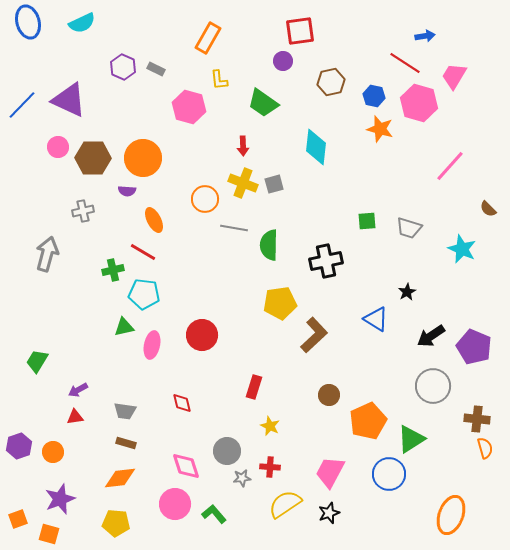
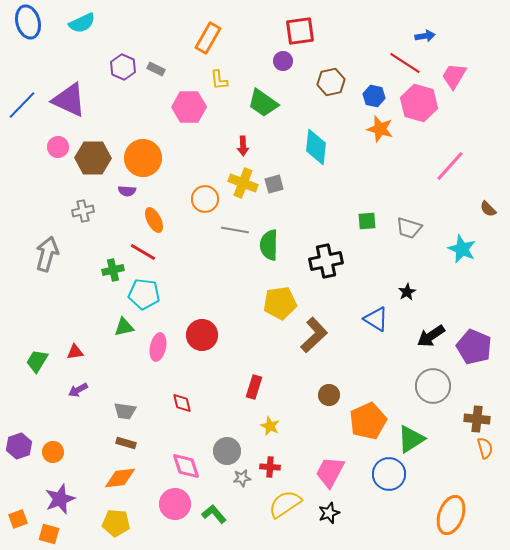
pink hexagon at (189, 107): rotated 16 degrees counterclockwise
gray line at (234, 228): moved 1 px right, 2 px down
pink ellipse at (152, 345): moved 6 px right, 2 px down
red triangle at (75, 417): moved 65 px up
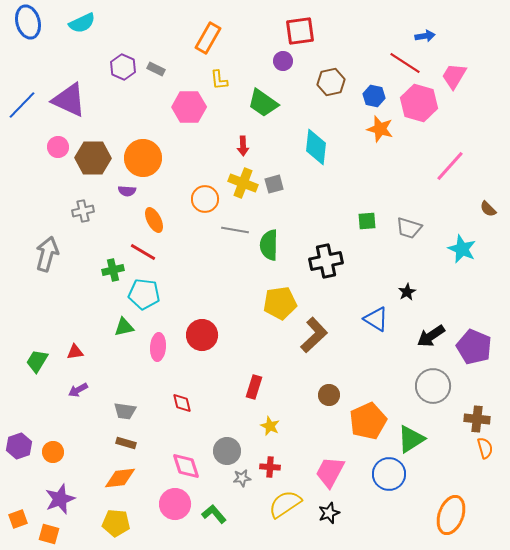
pink ellipse at (158, 347): rotated 8 degrees counterclockwise
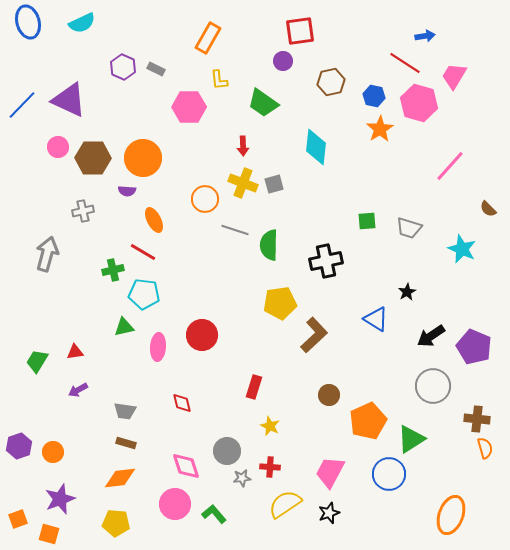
orange star at (380, 129): rotated 24 degrees clockwise
gray line at (235, 230): rotated 8 degrees clockwise
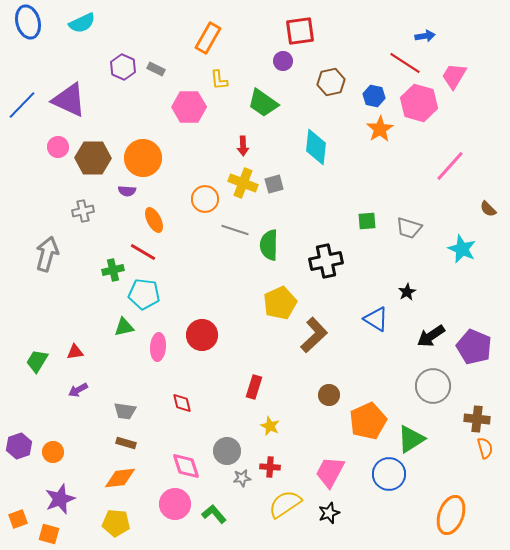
yellow pentagon at (280, 303): rotated 16 degrees counterclockwise
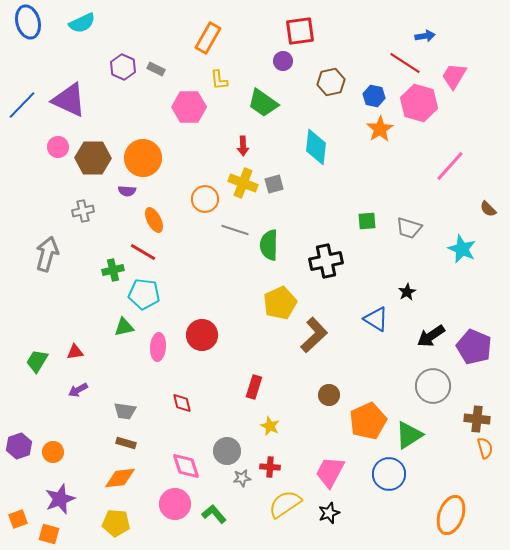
green triangle at (411, 439): moved 2 px left, 4 px up
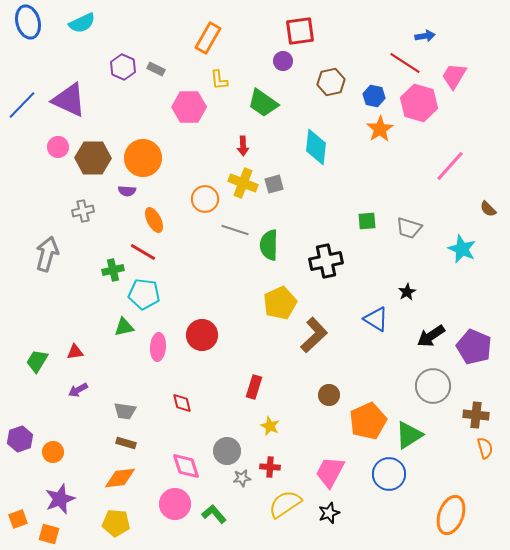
brown cross at (477, 419): moved 1 px left, 4 px up
purple hexagon at (19, 446): moved 1 px right, 7 px up
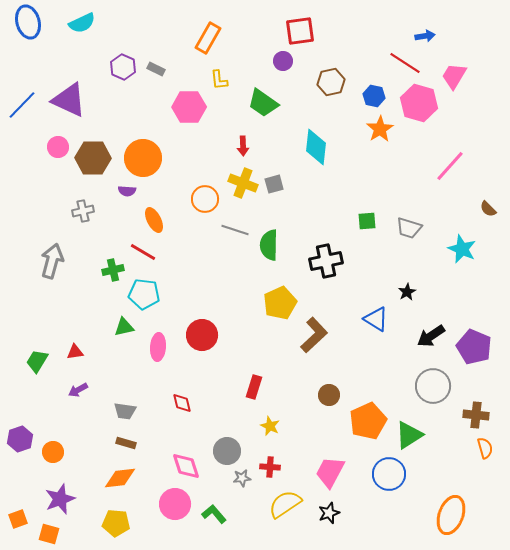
gray arrow at (47, 254): moved 5 px right, 7 px down
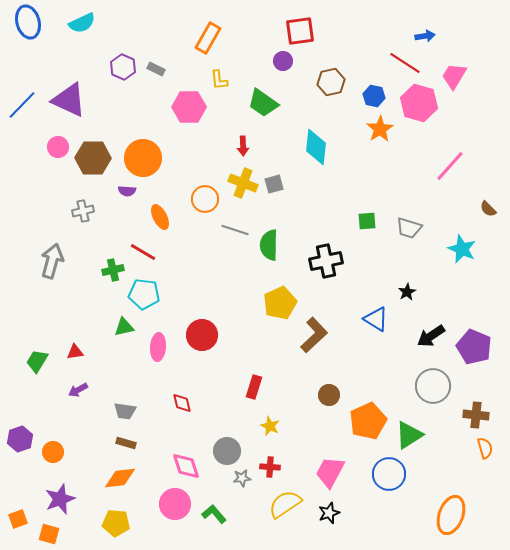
orange ellipse at (154, 220): moved 6 px right, 3 px up
